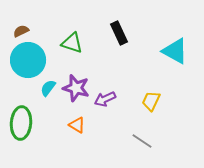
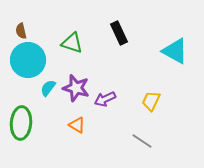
brown semicircle: rotated 77 degrees counterclockwise
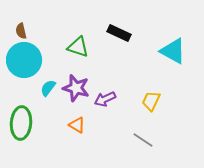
black rectangle: rotated 40 degrees counterclockwise
green triangle: moved 6 px right, 4 px down
cyan triangle: moved 2 px left
cyan circle: moved 4 px left
gray line: moved 1 px right, 1 px up
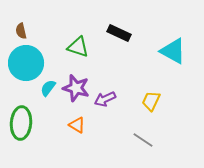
cyan circle: moved 2 px right, 3 px down
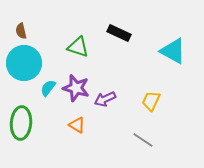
cyan circle: moved 2 px left
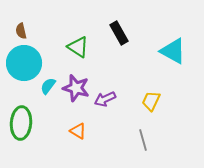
black rectangle: rotated 35 degrees clockwise
green triangle: rotated 15 degrees clockwise
cyan semicircle: moved 2 px up
orange triangle: moved 1 px right, 6 px down
gray line: rotated 40 degrees clockwise
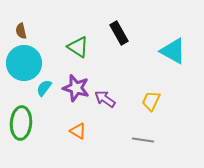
cyan semicircle: moved 4 px left, 2 px down
purple arrow: rotated 60 degrees clockwise
gray line: rotated 65 degrees counterclockwise
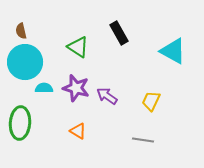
cyan circle: moved 1 px right, 1 px up
cyan semicircle: rotated 54 degrees clockwise
purple arrow: moved 2 px right, 3 px up
green ellipse: moved 1 px left
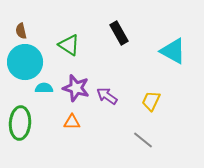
green triangle: moved 9 px left, 2 px up
orange triangle: moved 6 px left, 9 px up; rotated 30 degrees counterclockwise
gray line: rotated 30 degrees clockwise
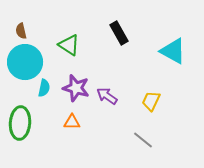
cyan semicircle: rotated 102 degrees clockwise
